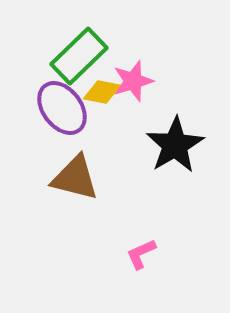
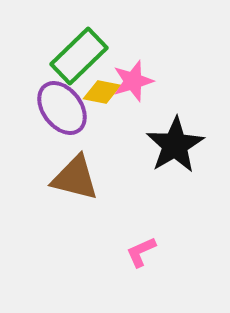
pink L-shape: moved 2 px up
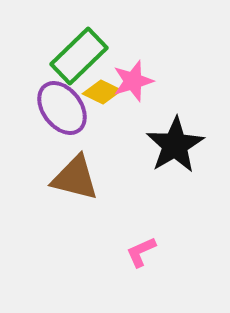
yellow diamond: rotated 15 degrees clockwise
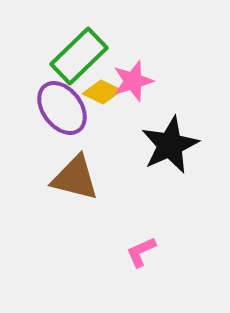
black star: moved 5 px left; rotated 6 degrees clockwise
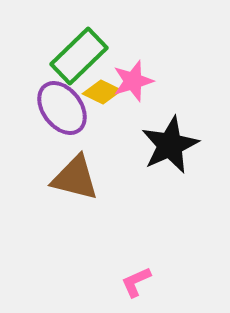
pink L-shape: moved 5 px left, 30 px down
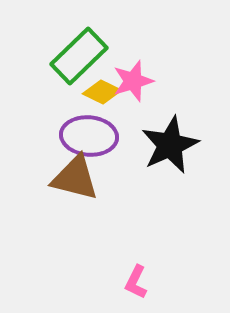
purple ellipse: moved 27 px right, 28 px down; rotated 48 degrees counterclockwise
pink L-shape: rotated 40 degrees counterclockwise
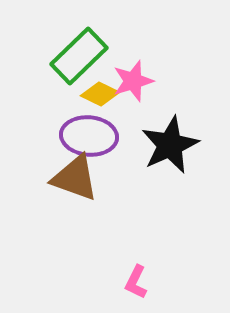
yellow diamond: moved 2 px left, 2 px down
brown triangle: rotated 6 degrees clockwise
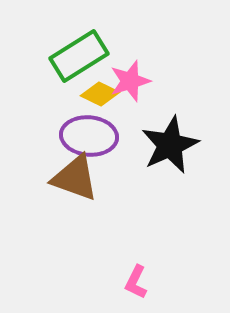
green rectangle: rotated 12 degrees clockwise
pink star: moved 3 px left
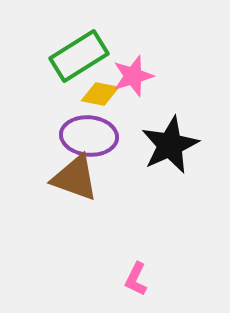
pink star: moved 3 px right, 5 px up
yellow diamond: rotated 15 degrees counterclockwise
pink L-shape: moved 3 px up
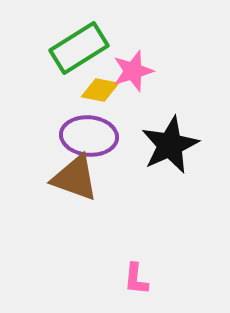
green rectangle: moved 8 px up
pink star: moved 5 px up
yellow diamond: moved 4 px up
pink L-shape: rotated 20 degrees counterclockwise
